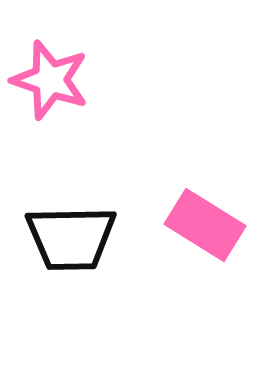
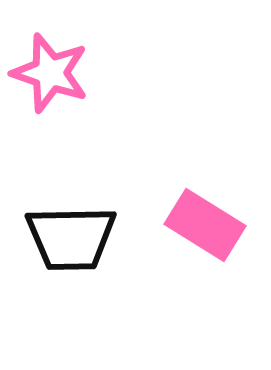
pink star: moved 7 px up
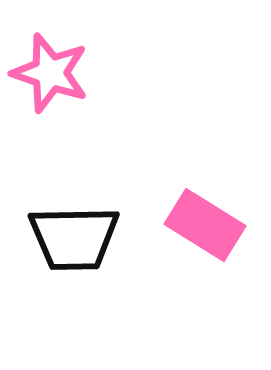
black trapezoid: moved 3 px right
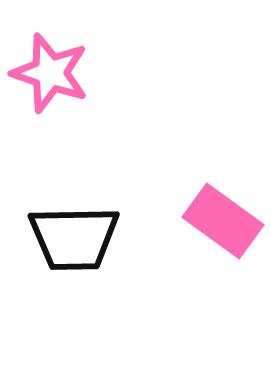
pink rectangle: moved 18 px right, 4 px up; rotated 4 degrees clockwise
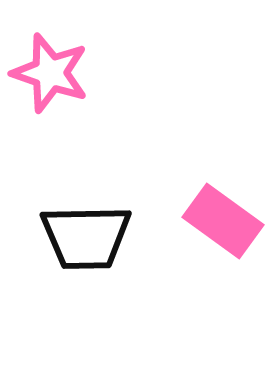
black trapezoid: moved 12 px right, 1 px up
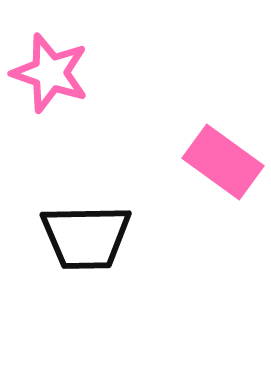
pink rectangle: moved 59 px up
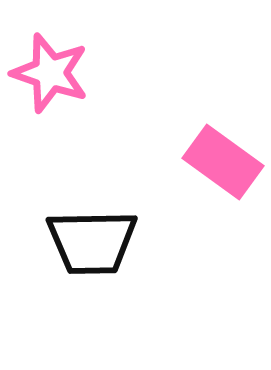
black trapezoid: moved 6 px right, 5 px down
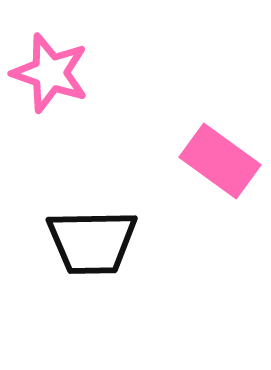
pink rectangle: moved 3 px left, 1 px up
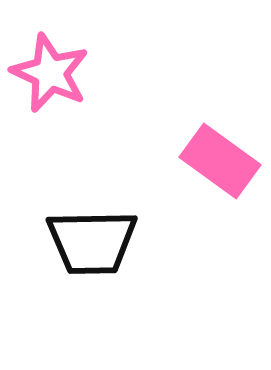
pink star: rotated 6 degrees clockwise
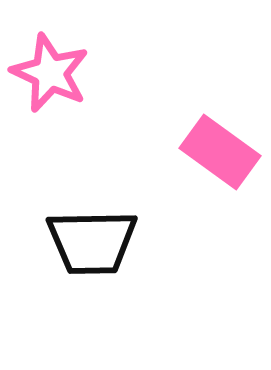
pink rectangle: moved 9 px up
